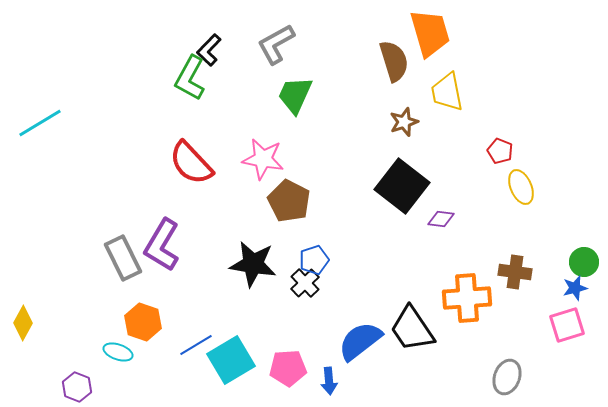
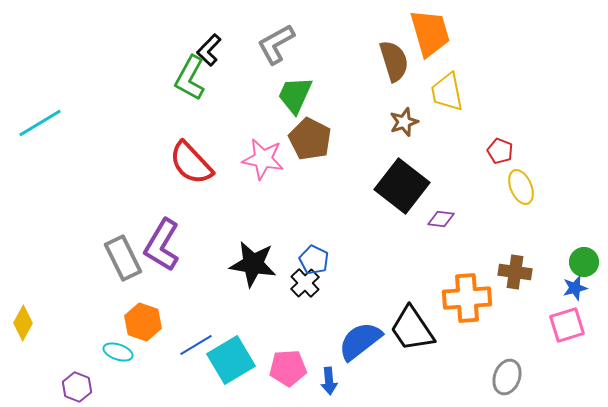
brown pentagon: moved 21 px right, 62 px up
blue pentagon: rotated 28 degrees counterclockwise
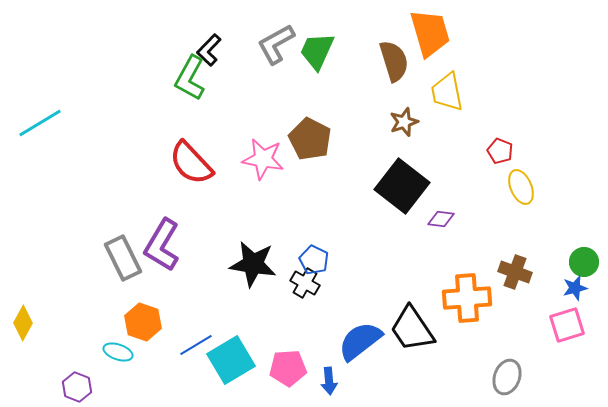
green trapezoid: moved 22 px right, 44 px up
brown cross: rotated 12 degrees clockwise
black cross: rotated 16 degrees counterclockwise
